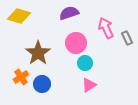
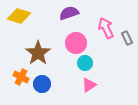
orange cross: rotated 28 degrees counterclockwise
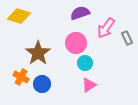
purple semicircle: moved 11 px right
pink arrow: rotated 120 degrees counterclockwise
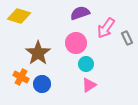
cyan circle: moved 1 px right, 1 px down
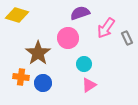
yellow diamond: moved 2 px left, 1 px up
pink circle: moved 8 px left, 5 px up
cyan circle: moved 2 px left
orange cross: rotated 21 degrees counterclockwise
blue circle: moved 1 px right, 1 px up
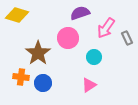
cyan circle: moved 10 px right, 7 px up
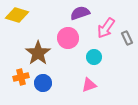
orange cross: rotated 21 degrees counterclockwise
pink triangle: rotated 14 degrees clockwise
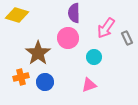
purple semicircle: moved 6 px left; rotated 72 degrees counterclockwise
blue circle: moved 2 px right, 1 px up
